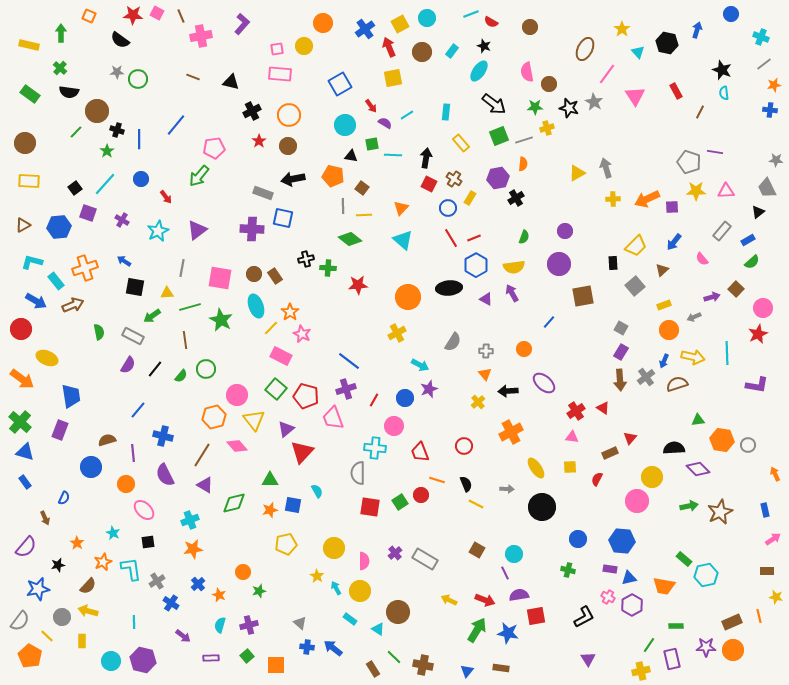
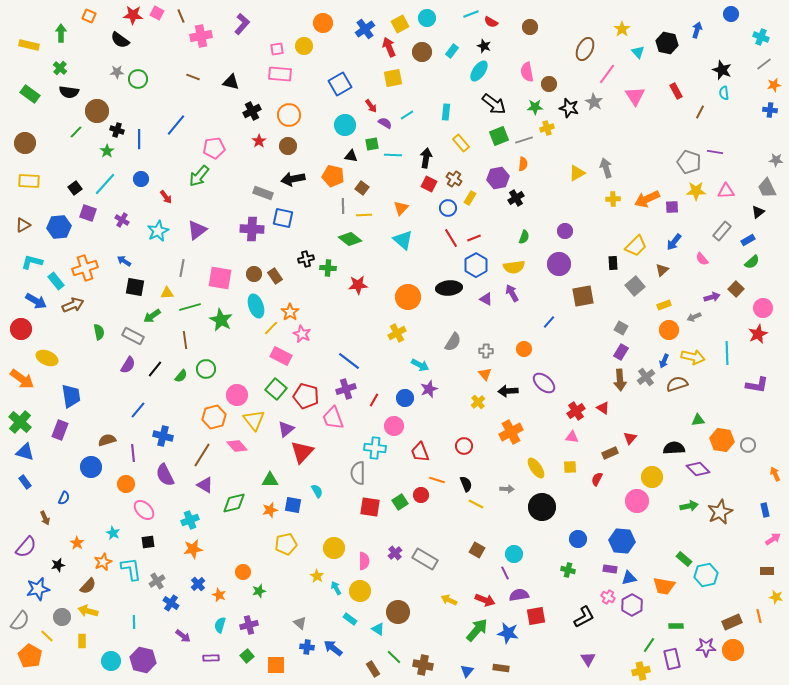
green arrow at (477, 630): rotated 10 degrees clockwise
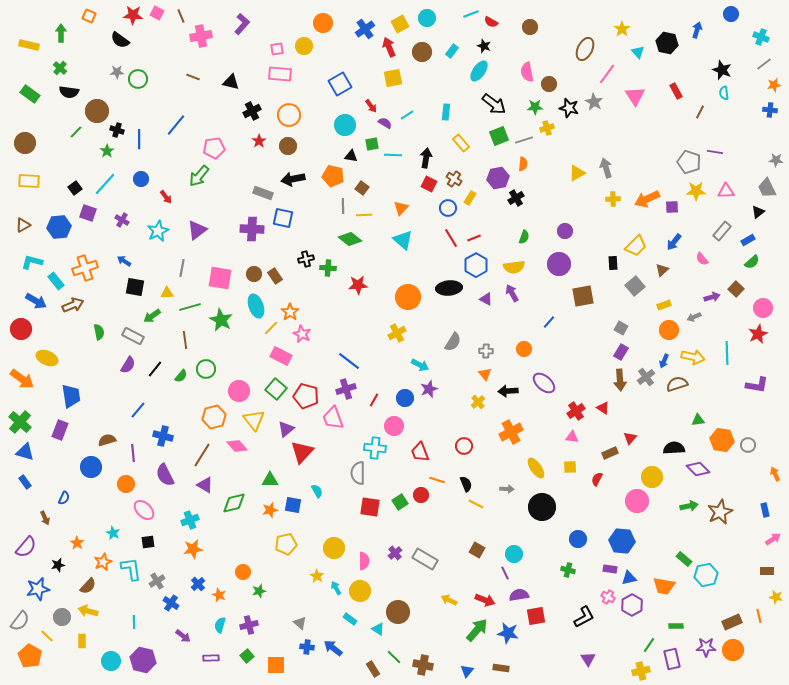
pink circle at (237, 395): moved 2 px right, 4 px up
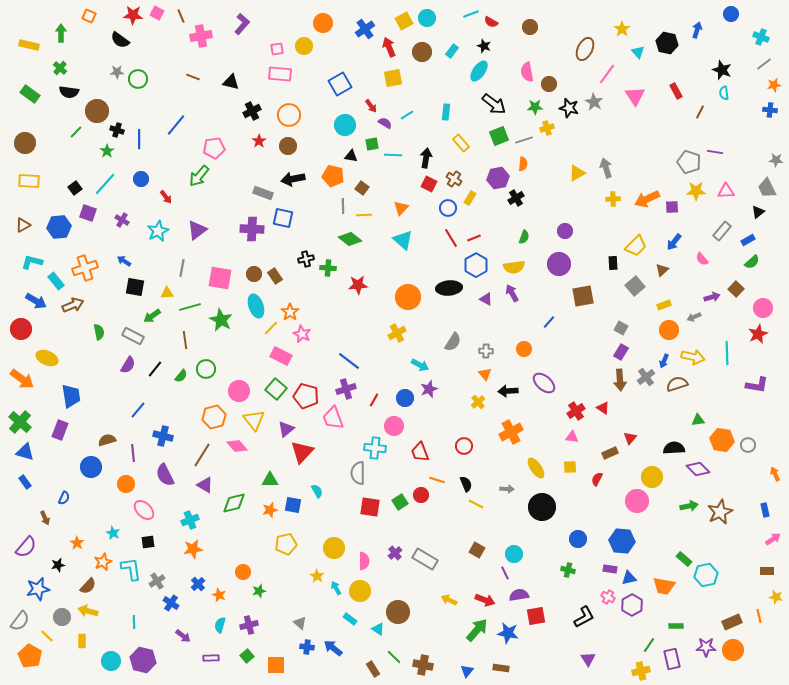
yellow square at (400, 24): moved 4 px right, 3 px up
